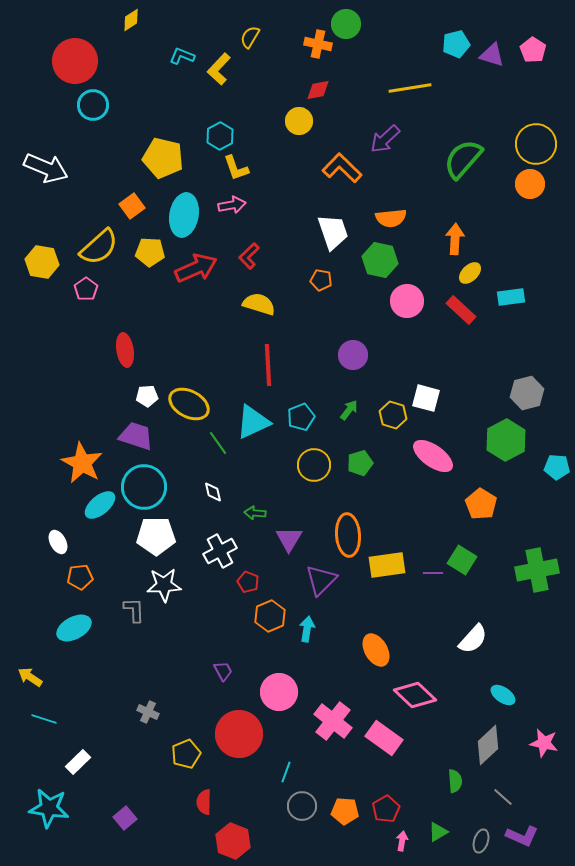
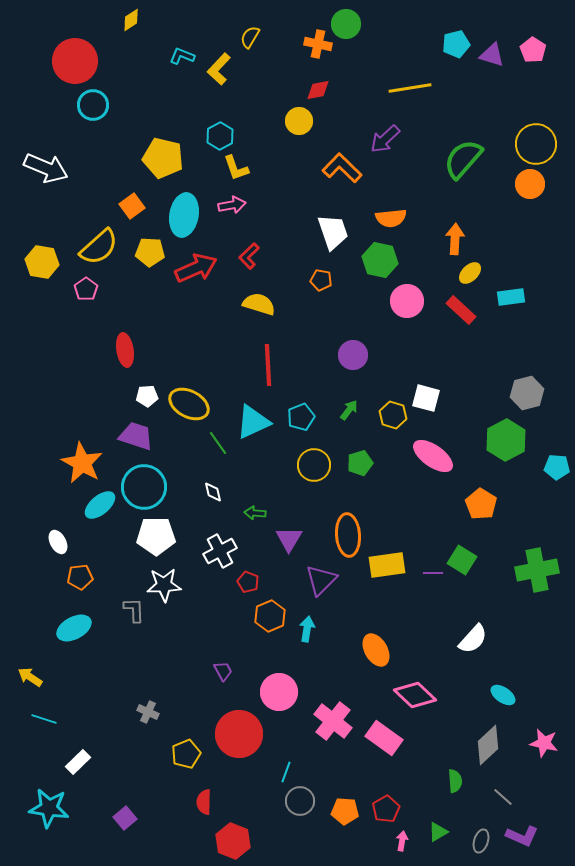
gray circle at (302, 806): moved 2 px left, 5 px up
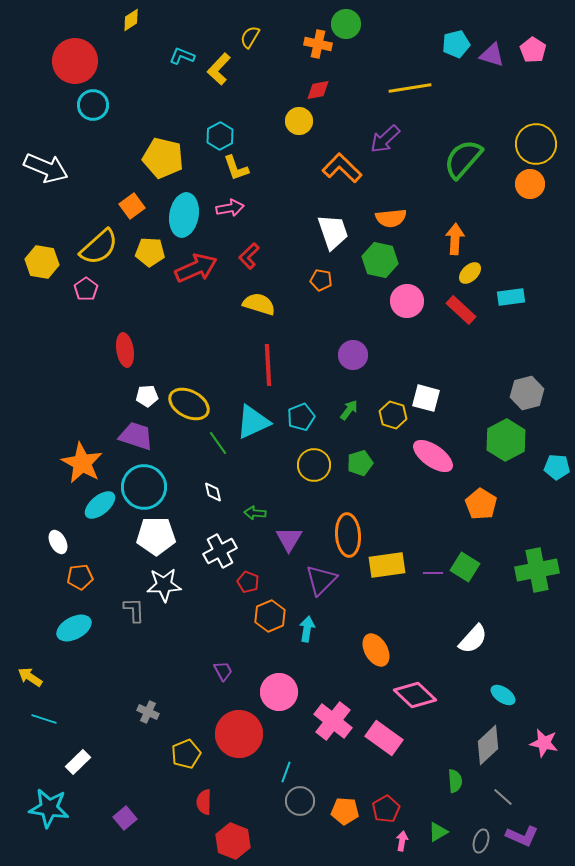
pink arrow at (232, 205): moved 2 px left, 3 px down
green square at (462, 560): moved 3 px right, 7 px down
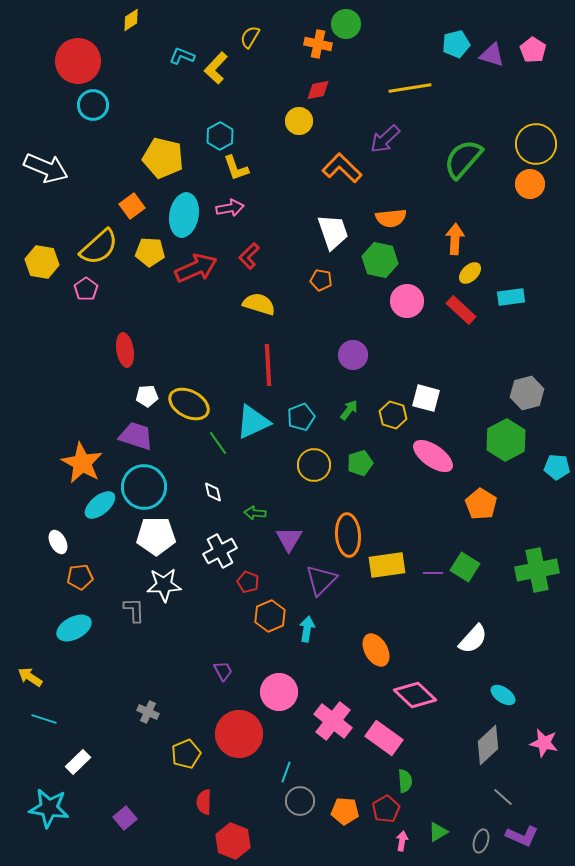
red circle at (75, 61): moved 3 px right
yellow L-shape at (219, 69): moved 3 px left, 1 px up
green semicircle at (455, 781): moved 50 px left
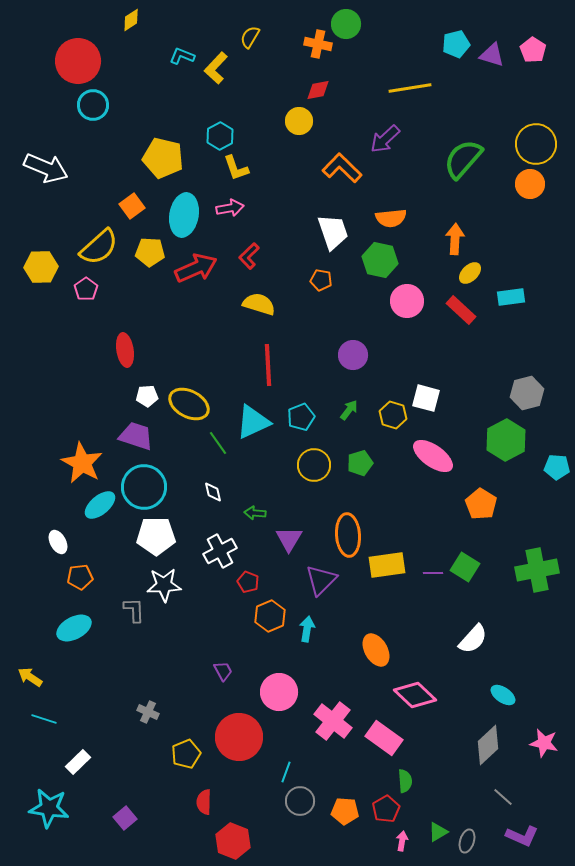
yellow hexagon at (42, 262): moved 1 px left, 5 px down; rotated 12 degrees counterclockwise
red circle at (239, 734): moved 3 px down
gray ellipse at (481, 841): moved 14 px left
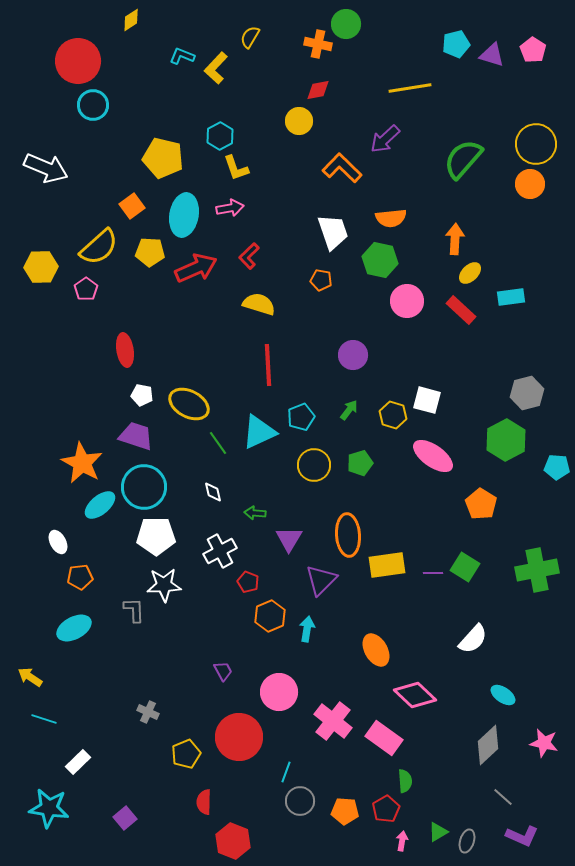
white pentagon at (147, 396): moved 5 px left, 1 px up; rotated 15 degrees clockwise
white square at (426, 398): moved 1 px right, 2 px down
cyan triangle at (253, 422): moved 6 px right, 10 px down
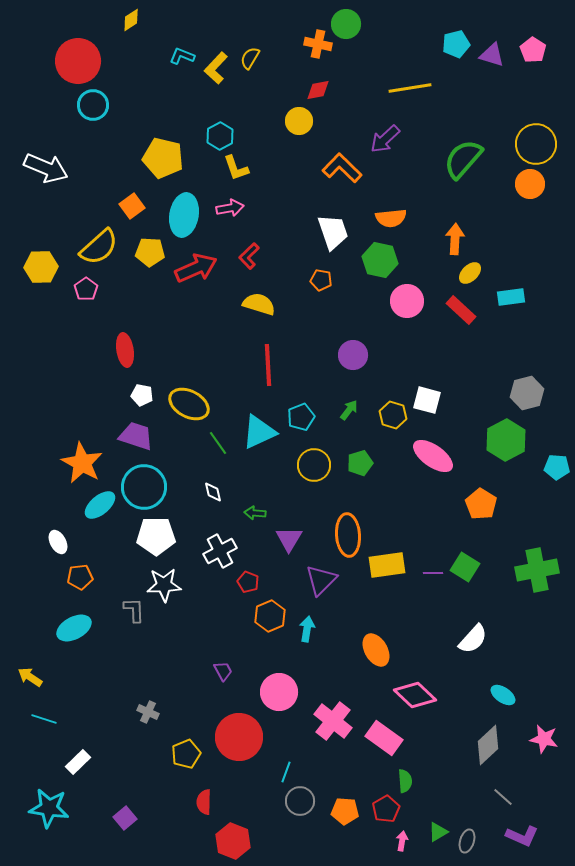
yellow semicircle at (250, 37): moved 21 px down
pink star at (544, 743): moved 4 px up
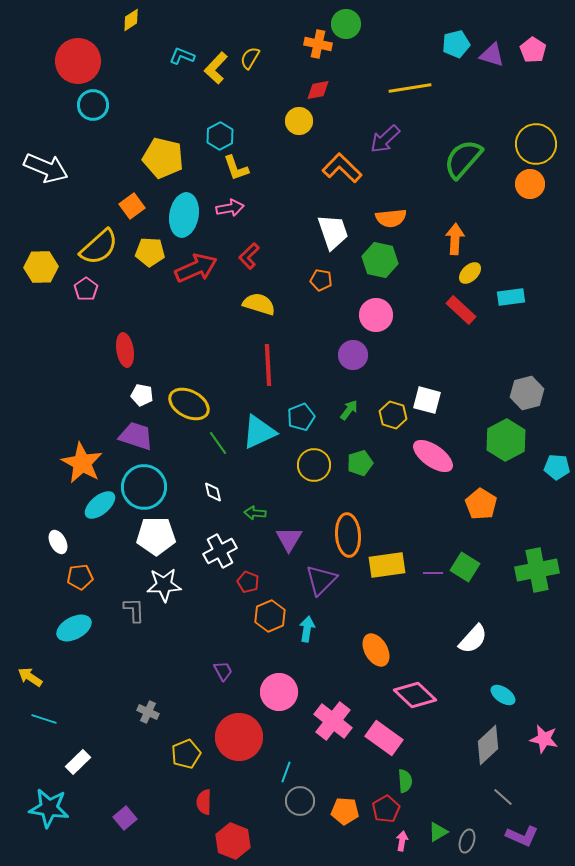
pink circle at (407, 301): moved 31 px left, 14 px down
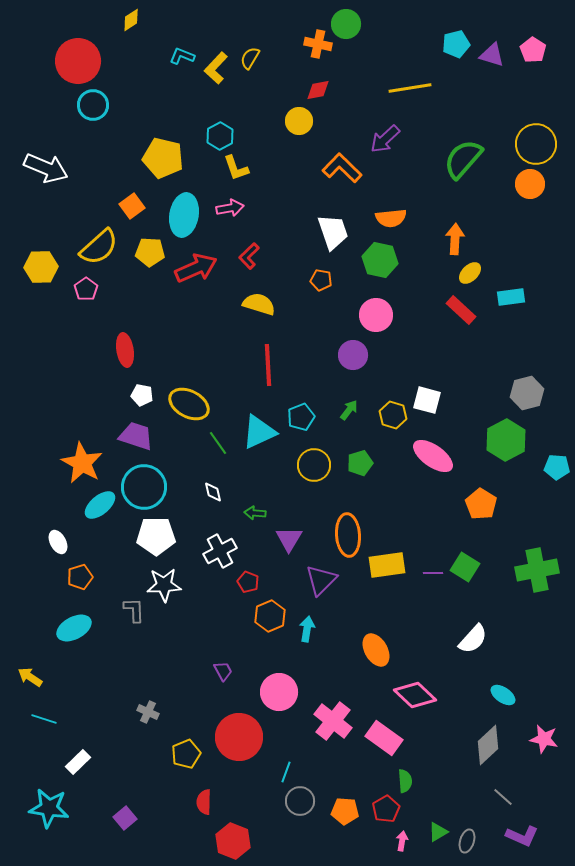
orange pentagon at (80, 577): rotated 10 degrees counterclockwise
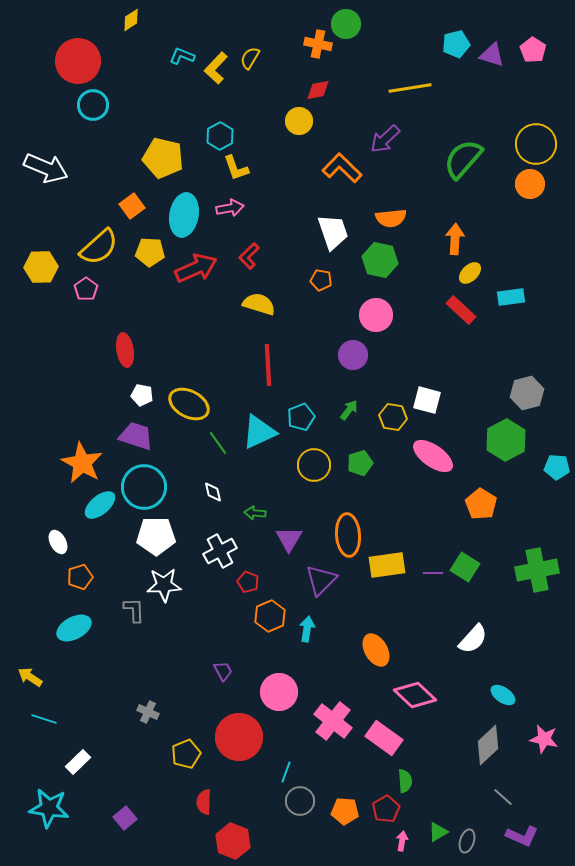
yellow hexagon at (393, 415): moved 2 px down; rotated 8 degrees counterclockwise
